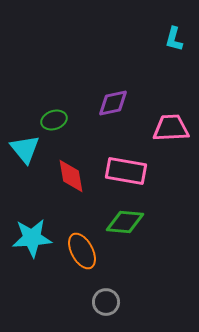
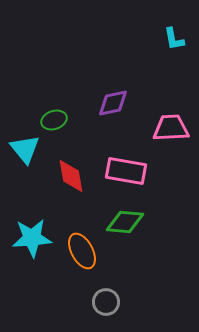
cyan L-shape: rotated 25 degrees counterclockwise
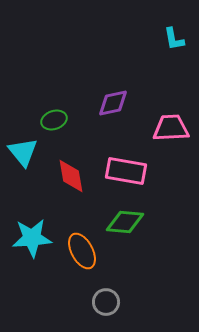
cyan triangle: moved 2 px left, 3 px down
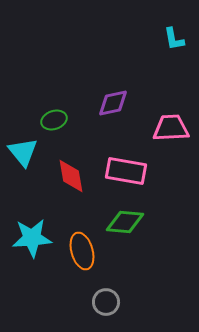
orange ellipse: rotated 12 degrees clockwise
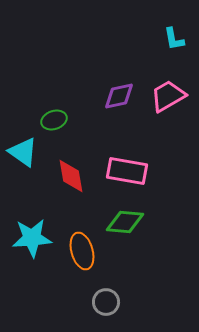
purple diamond: moved 6 px right, 7 px up
pink trapezoid: moved 3 px left, 32 px up; rotated 27 degrees counterclockwise
cyan triangle: rotated 16 degrees counterclockwise
pink rectangle: moved 1 px right
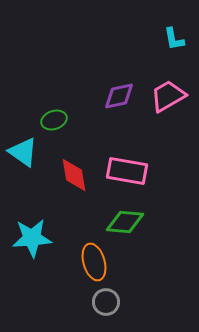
red diamond: moved 3 px right, 1 px up
orange ellipse: moved 12 px right, 11 px down
